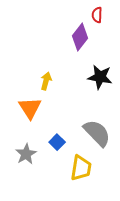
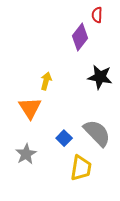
blue square: moved 7 px right, 4 px up
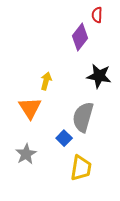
black star: moved 1 px left, 1 px up
gray semicircle: moved 14 px left, 16 px up; rotated 120 degrees counterclockwise
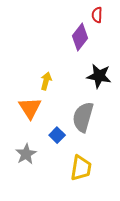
blue square: moved 7 px left, 3 px up
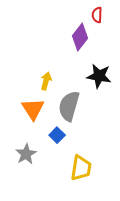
orange triangle: moved 3 px right, 1 px down
gray semicircle: moved 14 px left, 11 px up
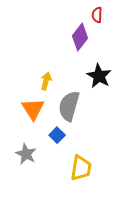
black star: rotated 20 degrees clockwise
gray star: rotated 15 degrees counterclockwise
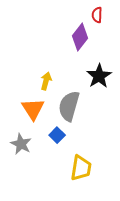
black star: rotated 10 degrees clockwise
gray star: moved 5 px left, 10 px up
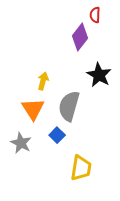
red semicircle: moved 2 px left
black star: moved 1 px up; rotated 10 degrees counterclockwise
yellow arrow: moved 3 px left
gray star: moved 1 px up
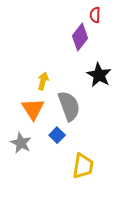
gray semicircle: rotated 144 degrees clockwise
yellow trapezoid: moved 2 px right, 2 px up
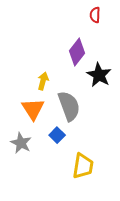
purple diamond: moved 3 px left, 15 px down
